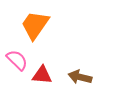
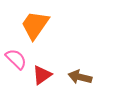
pink semicircle: moved 1 px left, 1 px up
red triangle: rotated 40 degrees counterclockwise
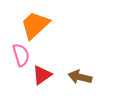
orange trapezoid: rotated 12 degrees clockwise
pink semicircle: moved 5 px right, 4 px up; rotated 30 degrees clockwise
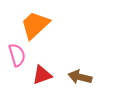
pink semicircle: moved 4 px left
red triangle: rotated 15 degrees clockwise
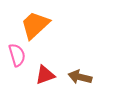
red triangle: moved 3 px right
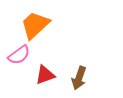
pink semicircle: moved 2 px right; rotated 70 degrees clockwise
brown arrow: moved 1 px left, 1 px down; rotated 85 degrees counterclockwise
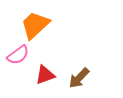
pink semicircle: moved 1 px left
brown arrow: rotated 25 degrees clockwise
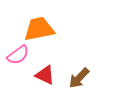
orange trapezoid: moved 4 px right, 4 px down; rotated 32 degrees clockwise
red triangle: rotated 45 degrees clockwise
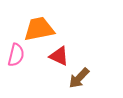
pink semicircle: moved 2 px left; rotated 40 degrees counterclockwise
red triangle: moved 14 px right, 19 px up
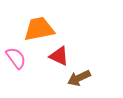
pink semicircle: moved 3 px down; rotated 50 degrees counterclockwise
brown arrow: rotated 20 degrees clockwise
